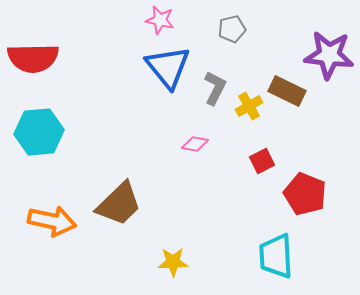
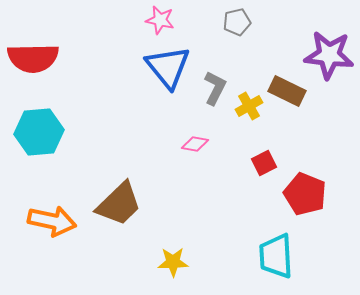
gray pentagon: moved 5 px right, 7 px up
red square: moved 2 px right, 2 px down
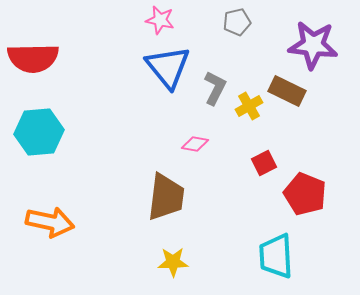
purple star: moved 16 px left, 10 px up
brown trapezoid: moved 47 px right, 7 px up; rotated 39 degrees counterclockwise
orange arrow: moved 2 px left, 1 px down
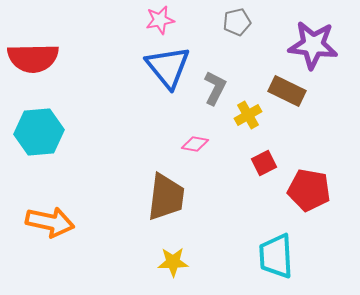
pink star: rotated 24 degrees counterclockwise
yellow cross: moved 1 px left, 9 px down
red pentagon: moved 4 px right, 4 px up; rotated 12 degrees counterclockwise
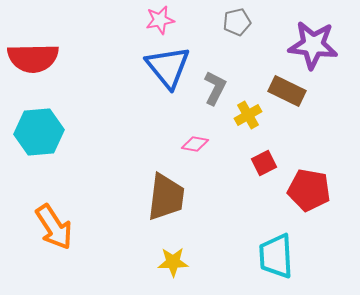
orange arrow: moved 4 px right, 5 px down; rotated 45 degrees clockwise
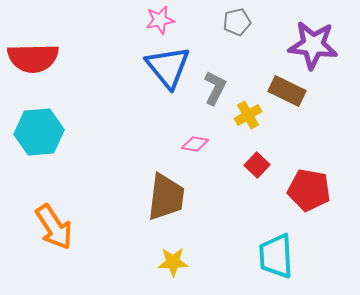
red square: moved 7 px left, 2 px down; rotated 20 degrees counterclockwise
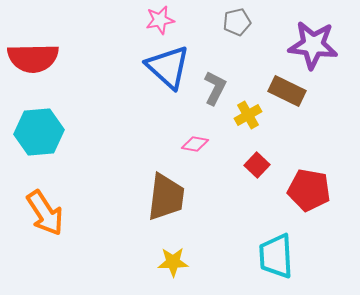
blue triangle: rotated 9 degrees counterclockwise
orange arrow: moved 9 px left, 14 px up
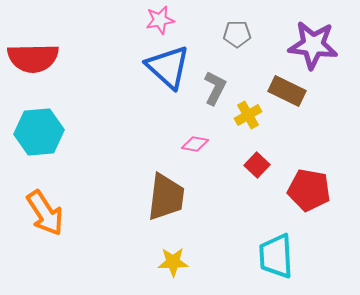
gray pentagon: moved 12 px down; rotated 12 degrees clockwise
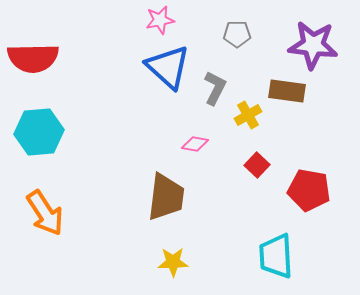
brown rectangle: rotated 18 degrees counterclockwise
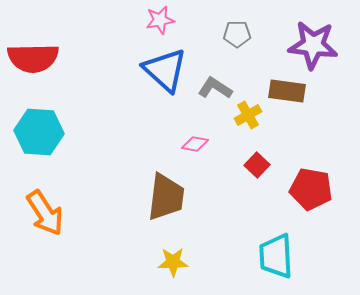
blue triangle: moved 3 px left, 3 px down
gray L-shape: rotated 84 degrees counterclockwise
cyan hexagon: rotated 9 degrees clockwise
red pentagon: moved 2 px right, 1 px up
